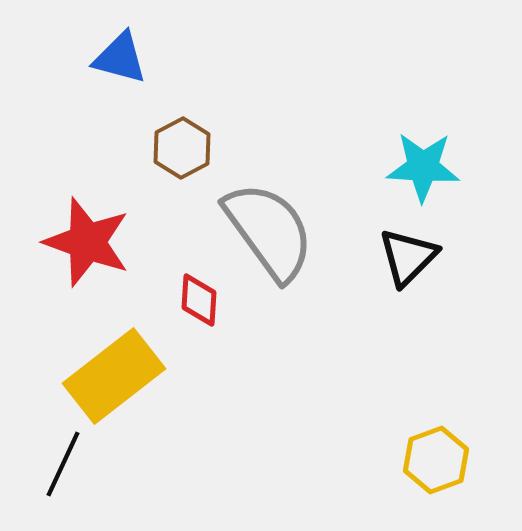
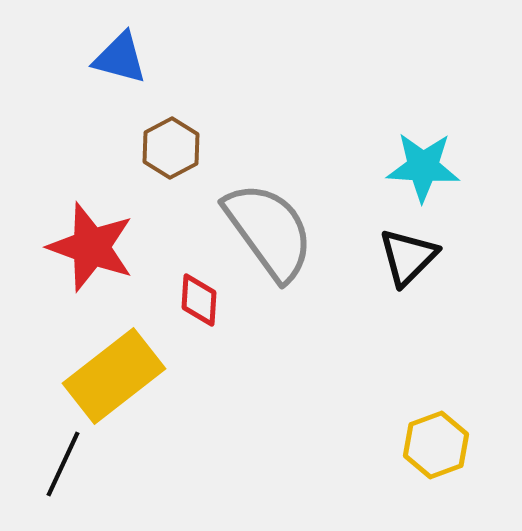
brown hexagon: moved 11 px left
red star: moved 4 px right, 5 px down
yellow hexagon: moved 15 px up
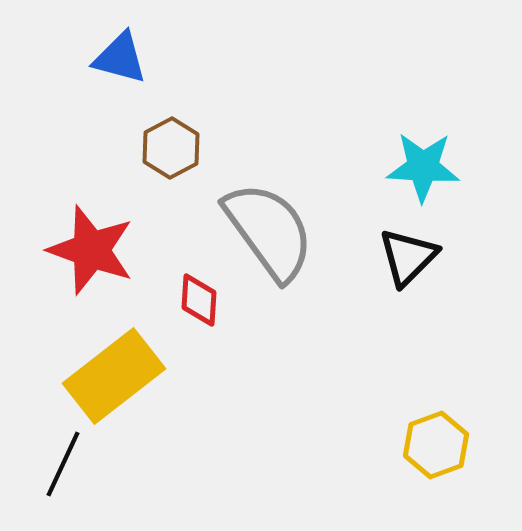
red star: moved 3 px down
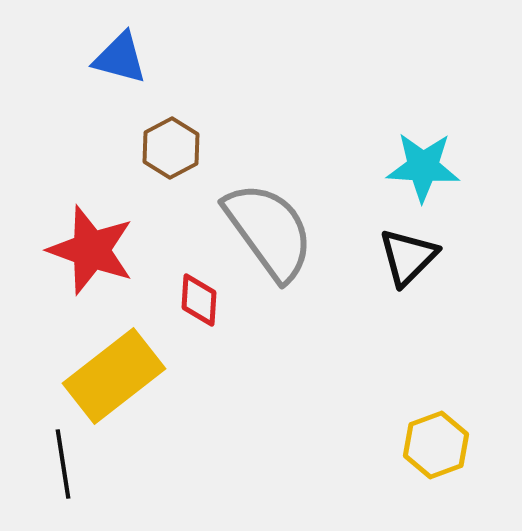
black line: rotated 34 degrees counterclockwise
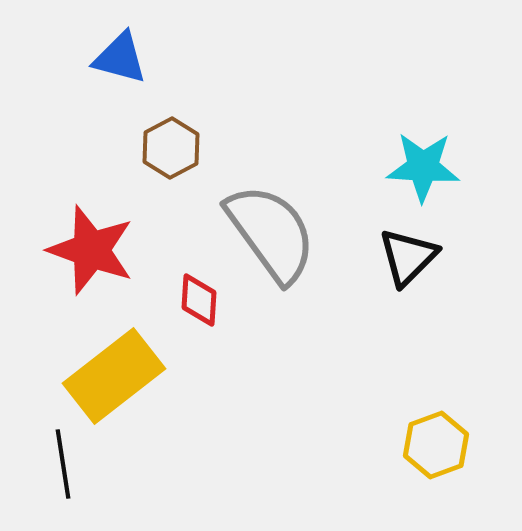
gray semicircle: moved 2 px right, 2 px down
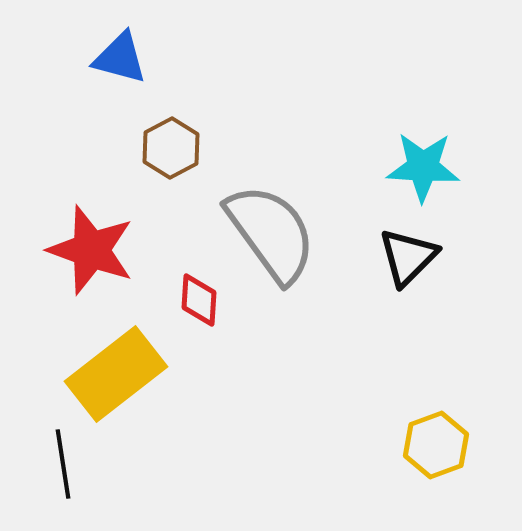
yellow rectangle: moved 2 px right, 2 px up
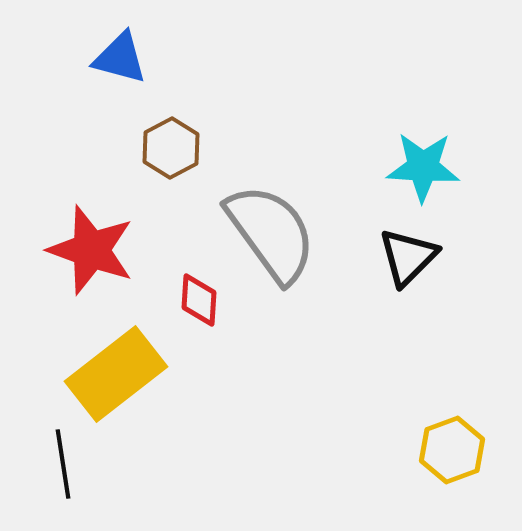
yellow hexagon: moved 16 px right, 5 px down
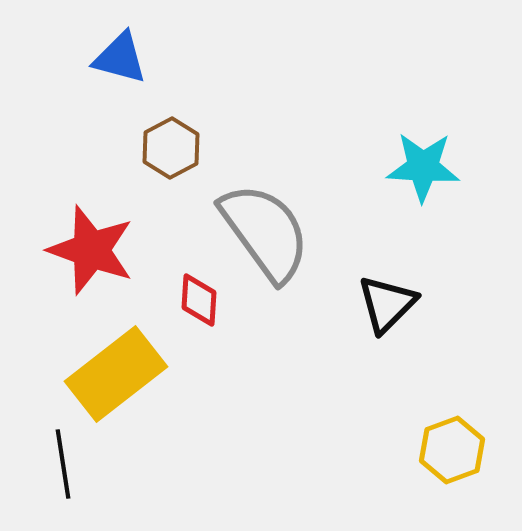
gray semicircle: moved 6 px left, 1 px up
black triangle: moved 21 px left, 47 px down
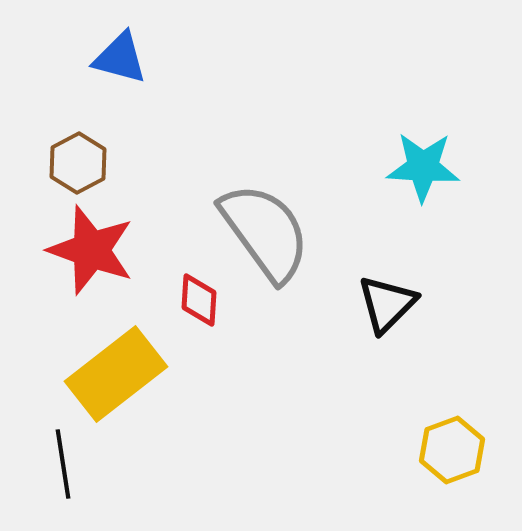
brown hexagon: moved 93 px left, 15 px down
